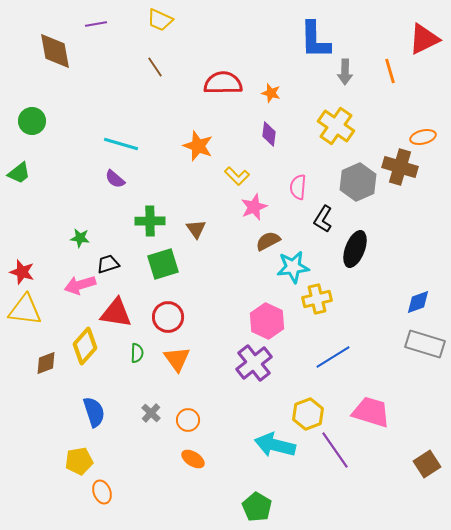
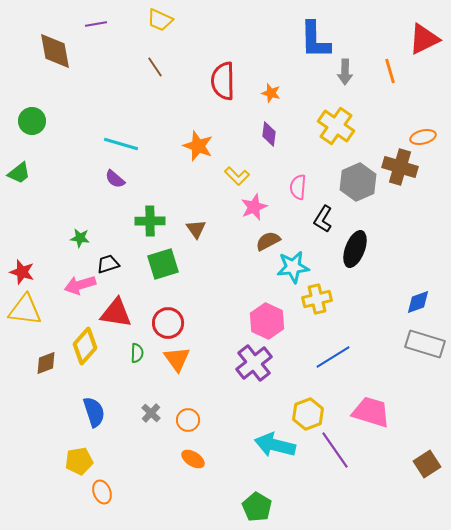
red semicircle at (223, 83): moved 2 px up; rotated 90 degrees counterclockwise
red circle at (168, 317): moved 6 px down
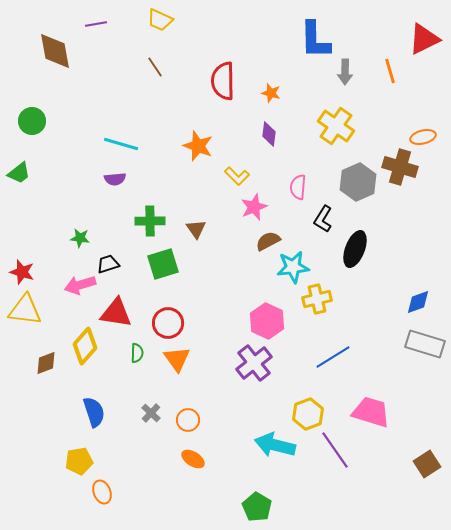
purple semicircle at (115, 179): rotated 45 degrees counterclockwise
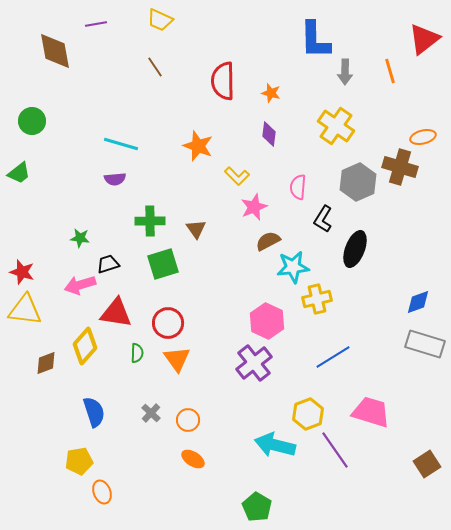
red triangle at (424, 39): rotated 12 degrees counterclockwise
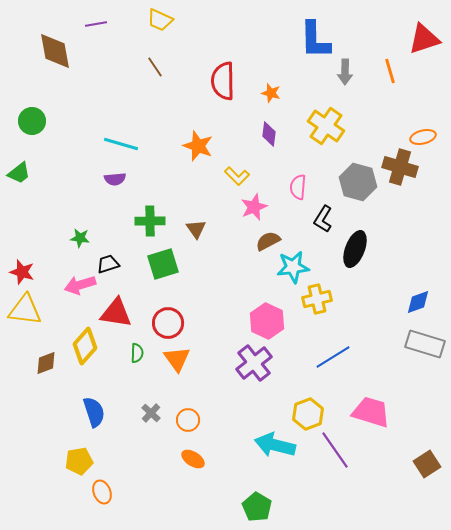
red triangle at (424, 39): rotated 20 degrees clockwise
yellow cross at (336, 126): moved 10 px left
gray hexagon at (358, 182): rotated 21 degrees counterclockwise
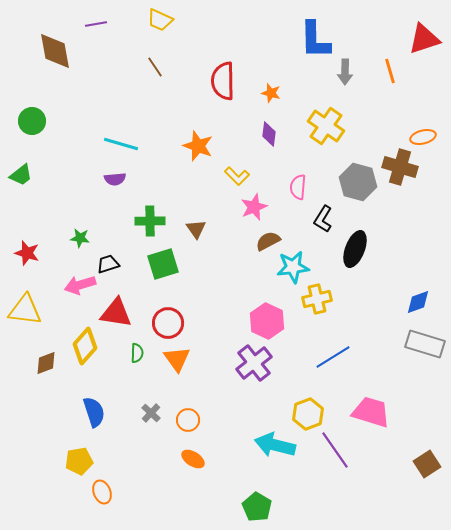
green trapezoid at (19, 173): moved 2 px right, 2 px down
red star at (22, 272): moved 5 px right, 19 px up
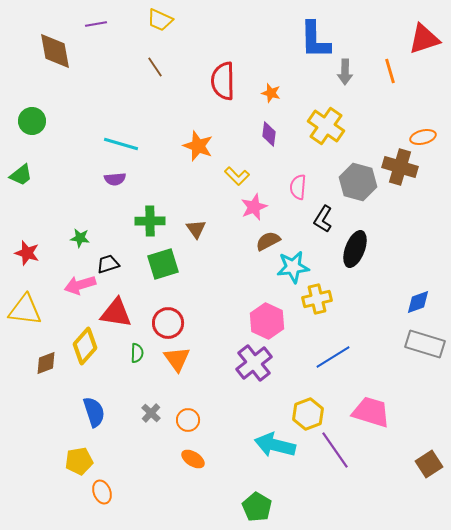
brown square at (427, 464): moved 2 px right
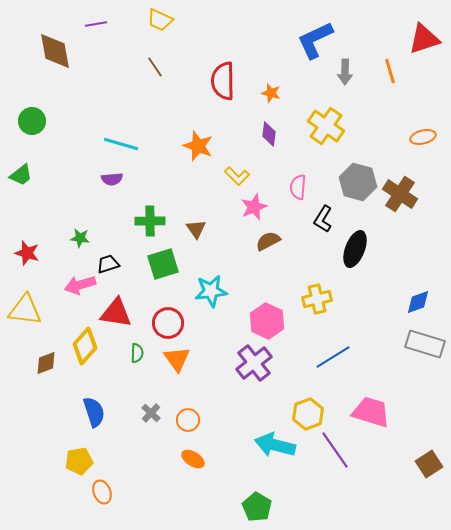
blue L-shape at (315, 40): rotated 66 degrees clockwise
brown cross at (400, 167): moved 27 px down; rotated 16 degrees clockwise
purple semicircle at (115, 179): moved 3 px left
cyan star at (293, 267): moved 82 px left, 24 px down
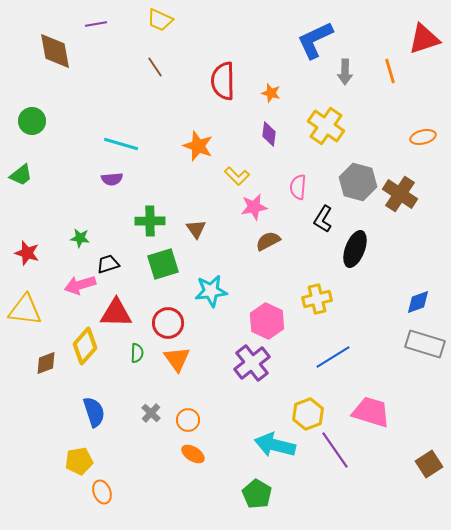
pink star at (254, 207): rotated 12 degrees clockwise
red triangle at (116, 313): rotated 8 degrees counterclockwise
purple cross at (254, 363): moved 2 px left
orange ellipse at (193, 459): moved 5 px up
green pentagon at (257, 507): moved 13 px up
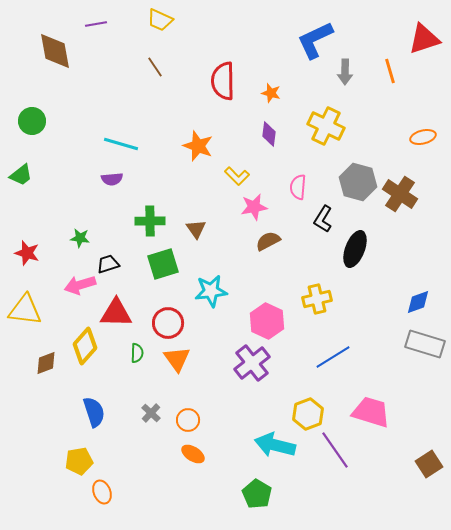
yellow cross at (326, 126): rotated 9 degrees counterclockwise
